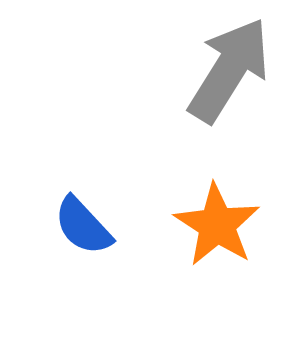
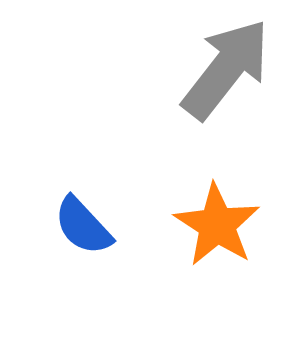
gray arrow: moved 3 px left, 1 px up; rotated 6 degrees clockwise
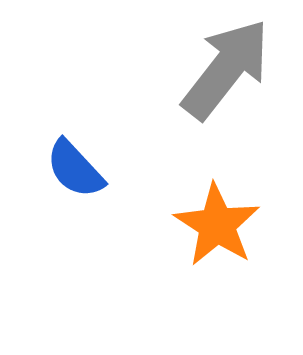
blue semicircle: moved 8 px left, 57 px up
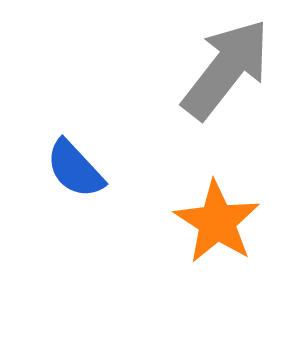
orange star: moved 3 px up
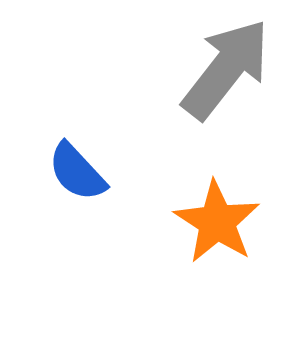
blue semicircle: moved 2 px right, 3 px down
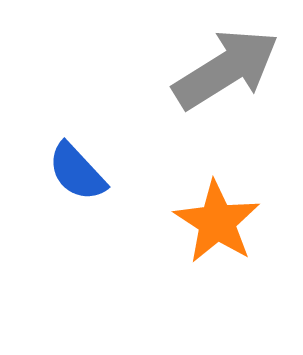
gray arrow: rotated 20 degrees clockwise
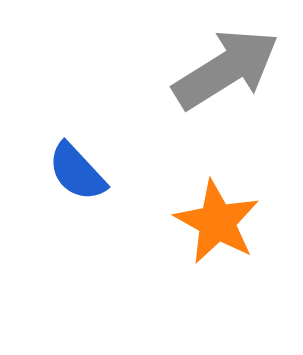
orange star: rotated 4 degrees counterclockwise
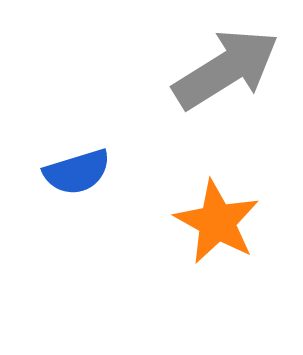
blue semicircle: rotated 64 degrees counterclockwise
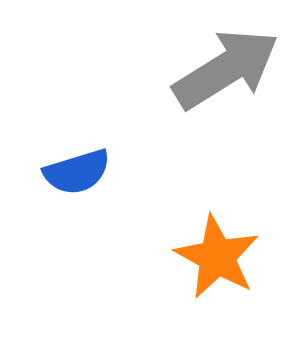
orange star: moved 35 px down
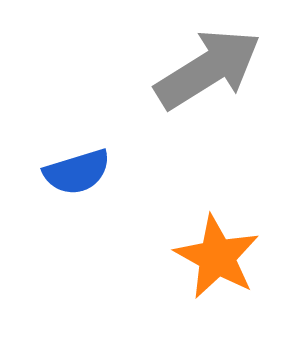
gray arrow: moved 18 px left
